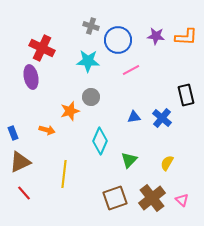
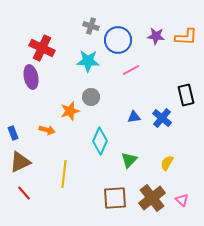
brown square: rotated 15 degrees clockwise
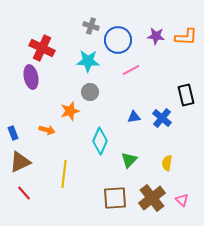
gray circle: moved 1 px left, 5 px up
yellow semicircle: rotated 21 degrees counterclockwise
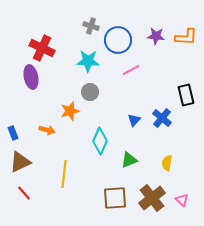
blue triangle: moved 3 px down; rotated 40 degrees counterclockwise
green triangle: rotated 24 degrees clockwise
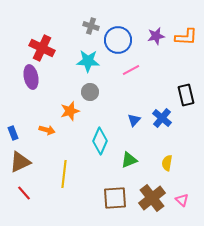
purple star: rotated 18 degrees counterclockwise
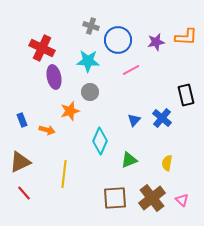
purple star: moved 6 px down
purple ellipse: moved 23 px right
blue rectangle: moved 9 px right, 13 px up
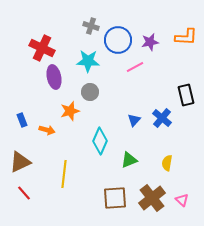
purple star: moved 6 px left
pink line: moved 4 px right, 3 px up
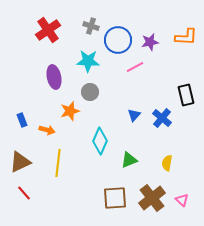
red cross: moved 6 px right, 18 px up; rotated 30 degrees clockwise
blue triangle: moved 5 px up
yellow line: moved 6 px left, 11 px up
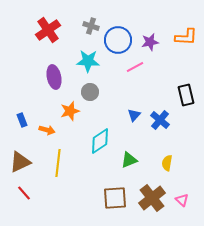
blue cross: moved 2 px left, 2 px down
cyan diamond: rotated 32 degrees clockwise
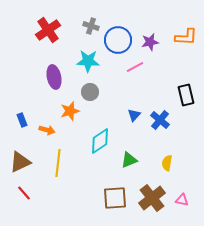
pink triangle: rotated 32 degrees counterclockwise
